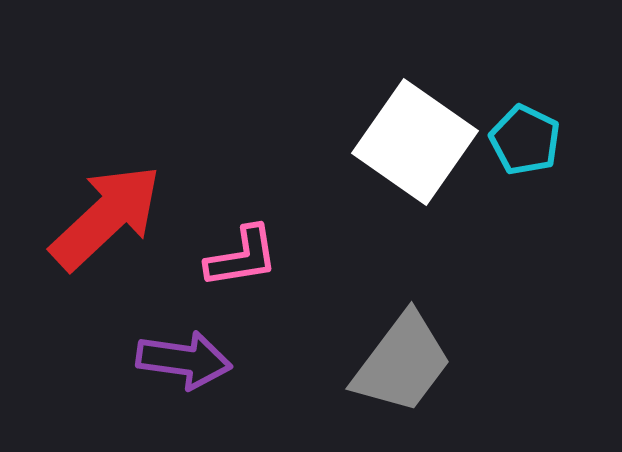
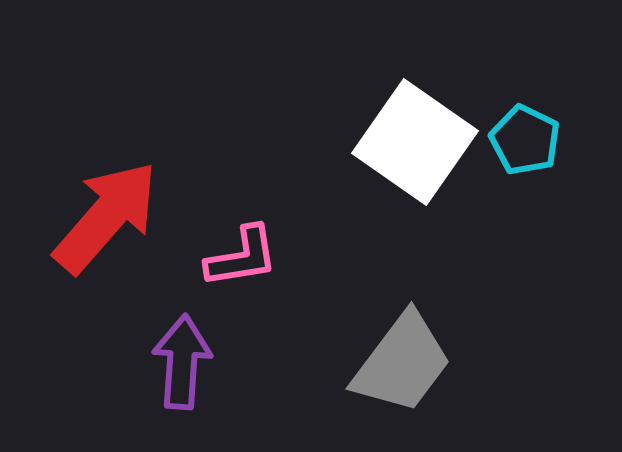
red arrow: rotated 6 degrees counterclockwise
purple arrow: moved 2 px left, 2 px down; rotated 94 degrees counterclockwise
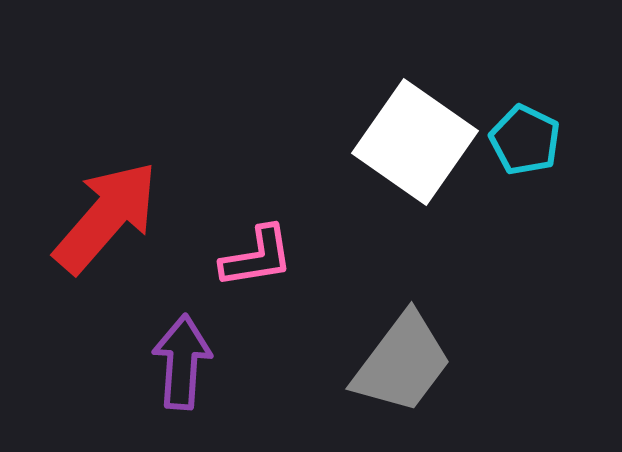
pink L-shape: moved 15 px right
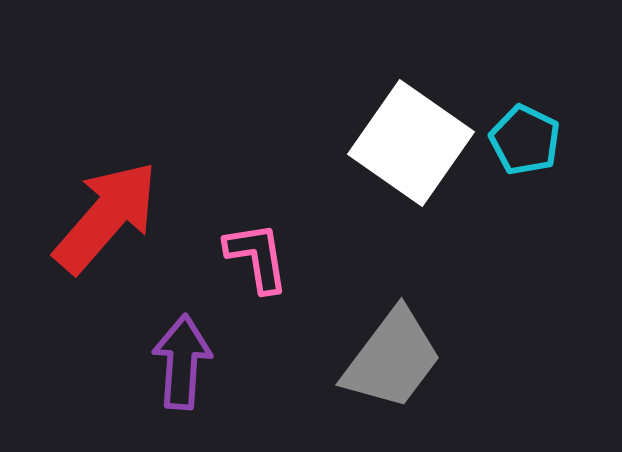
white square: moved 4 px left, 1 px down
pink L-shape: rotated 90 degrees counterclockwise
gray trapezoid: moved 10 px left, 4 px up
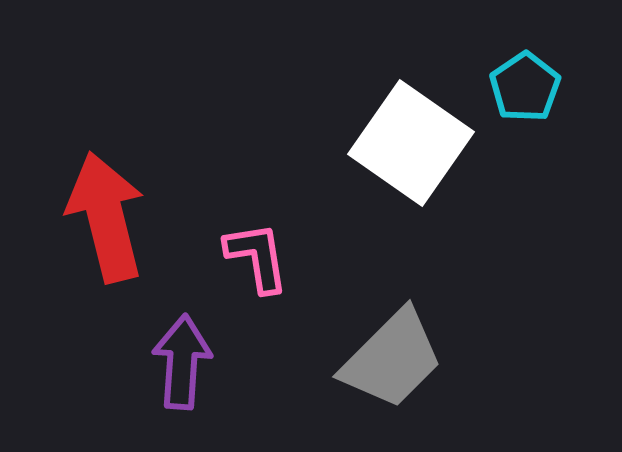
cyan pentagon: moved 53 px up; rotated 12 degrees clockwise
red arrow: rotated 55 degrees counterclockwise
gray trapezoid: rotated 8 degrees clockwise
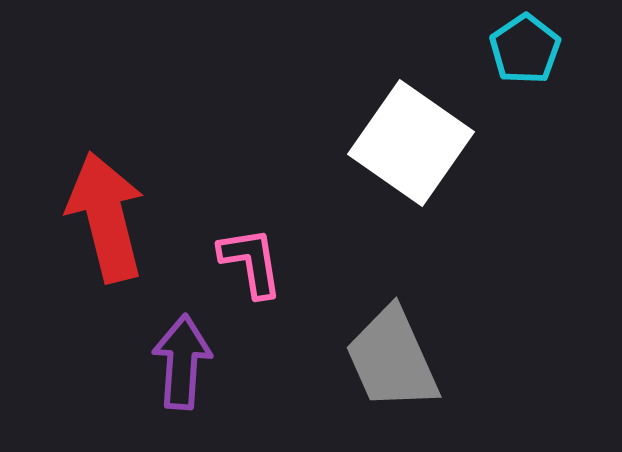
cyan pentagon: moved 38 px up
pink L-shape: moved 6 px left, 5 px down
gray trapezoid: rotated 111 degrees clockwise
